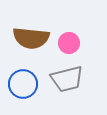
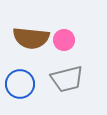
pink circle: moved 5 px left, 3 px up
blue circle: moved 3 px left
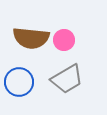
gray trapezoid: rotated 16 degrees counterclockwise
blue circle: moved 1 px left, 2 px up
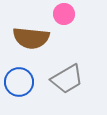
pink circle: moved 26 px up
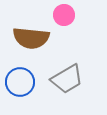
pink circle: moved 1 px down
blue circle: moved 1 px right
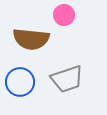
brown semicircle: moved 1 px down
gray trapezoid: rotated 12 degrees clockwise
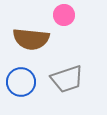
blue circle: moved 1 px right
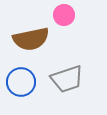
brown semicircle: rotated 18 degrees counterclockwise
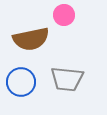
gray trapezoid: rotated 24 degrees clockwise
